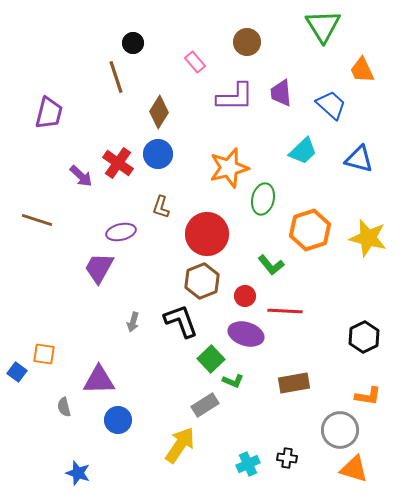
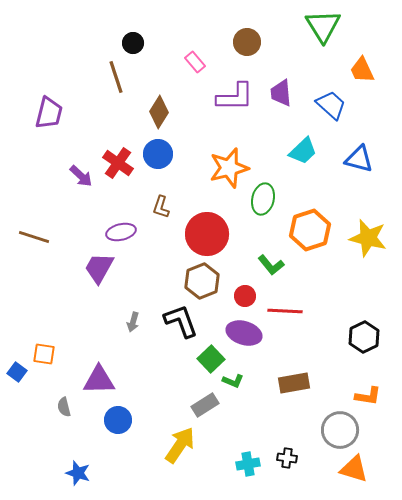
brown line at (37, 220): moved 3 px left, 17 px down
purple ellipse at (246, 334): moved 2 px left, 1 px up
cyan cross at (248, 464): rotated 15 degrees clockwise
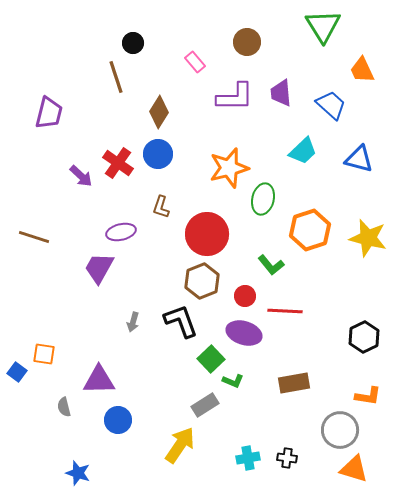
cyan cross at (248, 464): moved 6 px up
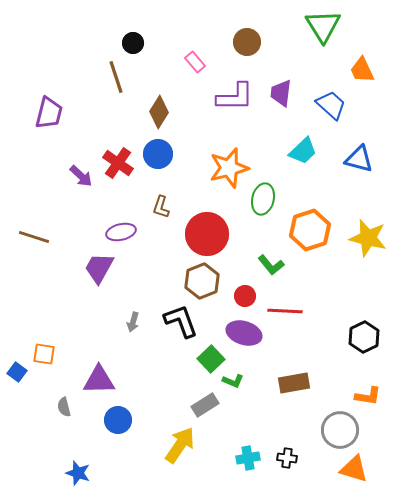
purple trapezoid at (281, 93): rotated 12 degrees clockwise
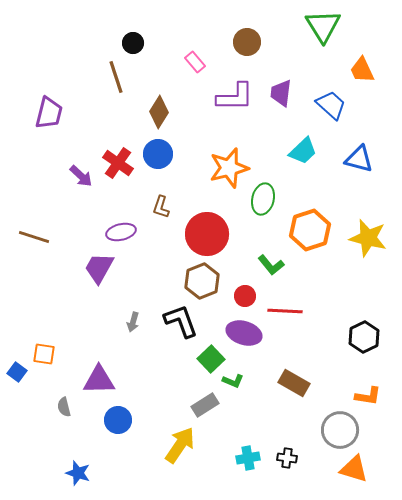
brown rectangle at (294, 383): rotated 40 degrees clockwise
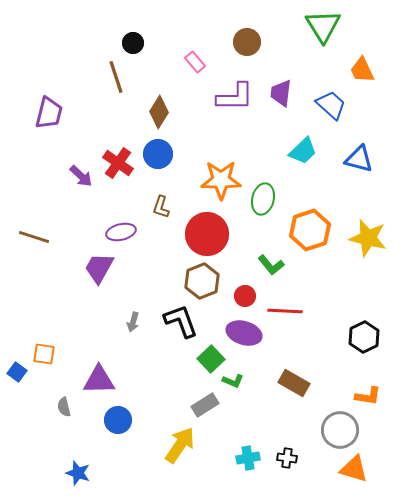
orange star at (229, 168): moved 8 px left, 12 px down; rotated 15 degrees clockwise
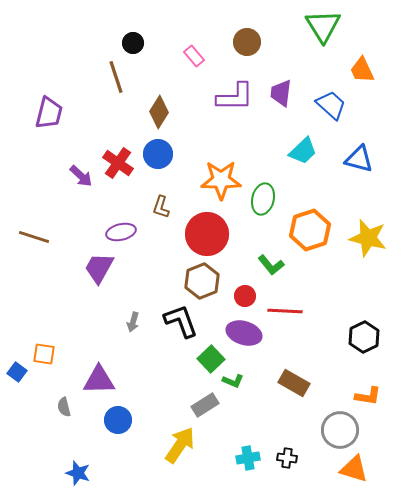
pink rectangle at (195, 62): moved 1 px left, 6 px up
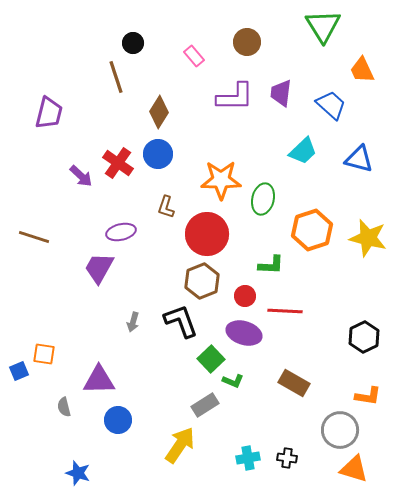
brown L-shape at (161, 207): moved 5 px right
orange hexagon at (310, 230): moved 2 px right
green L-shape at (271, 265): rotated 48 degrees counterclockwise
blue square at (17, 372): moved 2 px right, 1 px up; rotated 30 degrees clockwise
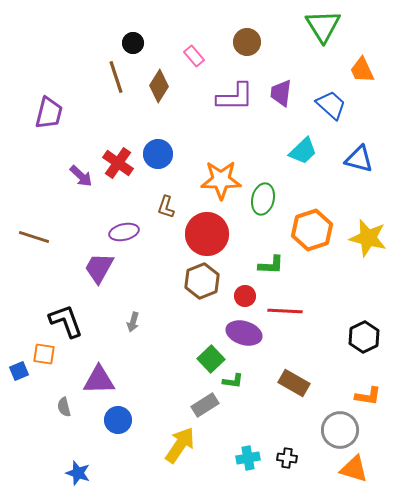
brown diamond at (159, 112): moved 26 px up
purple ellipse at (121, 232): moved 3 px right
black L-shape at (181, 321): moved 115 px left
green L-shape at (233, 381): rotated 15 degrees counterclockwise
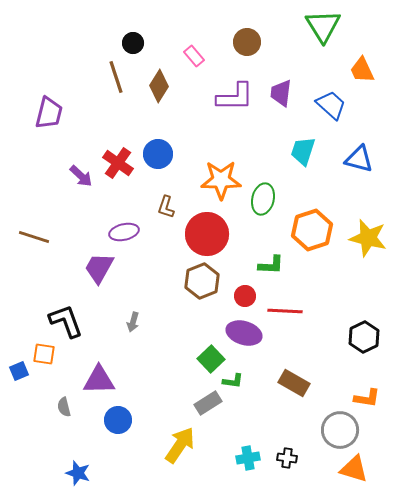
cyan trapezoid at (303, 151): rotated 152 degrees clockwise
orange L-shape at (368, 396): moved 1 px left, 2 px down
gray rectangle at (205, 405): moved 3 px right, 2 px up
